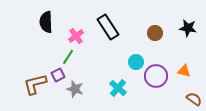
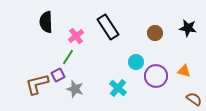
brown L-shape: moved 2 px right
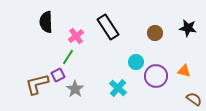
gray star: rotated 18 degrees clockwise
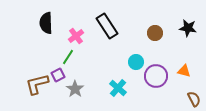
black semicircle: moved 1 px down
black rectangle: moved 1 px left, 1 px up
brown semicircle: rotated 28 degrees clockwise
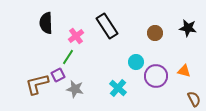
gray star: rotated 24 degrees counterclockwise
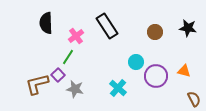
brown circle: moved 1 px up
purple square: rotated 16 degrees counterclockwise
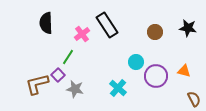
black rectangle: moved 1 px up
pink cross: moved 6 px right, 2 px up
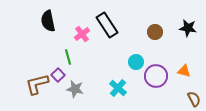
black semicircle: moved 2 px right, 2 px up; rotated 10 degrees counterclockwise
green line: rotated 49 degrees counterclockwise
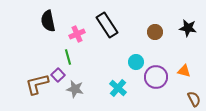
pink cross: moved 5 px left; rotated 14 degrees clockwise
purple circle: moved 1 px down
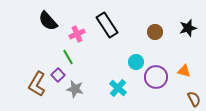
black semicircle: rotated 30 degrees counterclockwise
black star: rotated 24 degrees counterclockwise
green line: rotated 14 degrees counterclockwise
brown L-shape: rotated 45 degrees counterclockwise
